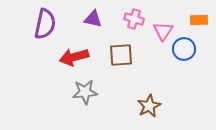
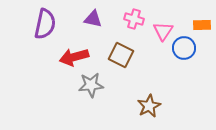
orange rectangle: moved 3 px right, 5 px down
blue circle: moved 1 px up
brown square: rotated 30 degrees clockwise
gray star: moved 6 px right, 7 px up
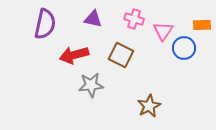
red arrow: moved 2 px up
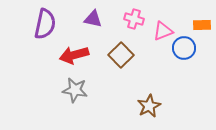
pink triangle: rotated 35 degrees clockwise
brown square: rotated 20 degrees clockwise
gray star: moved 16 px left, 5 px down; rotated 15 degrees clockwise
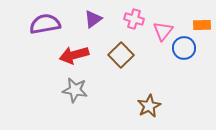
purple triangle: rotated 48 degrees counterclockwise
purple semicircle: rotated 112 degrees counterclockwise
pink triangle: rotated 30 degrees counterclockwise
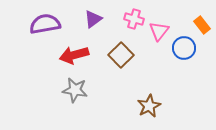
orange rectangle: rotated 54 degrees clockwise
pink triangle: moved 4 px left
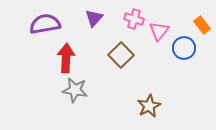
purple triangle: moved 1 px right, 1 px up; rotated 12 degrees counterclockwise
red arrow: moved 8 px left, 3 px down; rotated 108 degrees clockwise
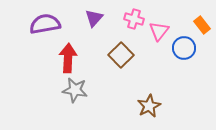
red arrow: moved 2 px right
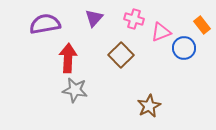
pink triangle: moved 2 px right, 1 px down; rotated 30 degrees clockwise
